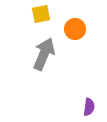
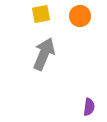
orange circle: moved 5 px right, 13 px up
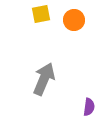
orange circle: moved 6 px left, 4 px down
gray arrow: moved 25 px down
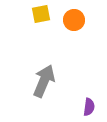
gray arrow: moved 2 px down
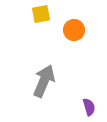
orange circle: moved 10 px down
purple semicircle: rotated 24 degrees counterclockwise
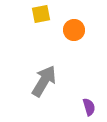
gray arrow: rotated 8 degrees clockwise
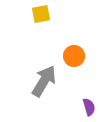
orange circle: moved 26 px down
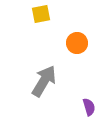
orange circle: moved 3 px right, 13 px up
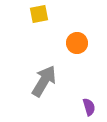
yellow square: moved 2 px left
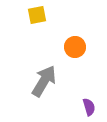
yellow square: moved 2 px left, 1 px down
orange circle: moved 2 px left, 4 px down
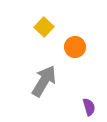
yellow square: moved 7 px right, 12 px down; rotated 36 degrees counterclockwise
